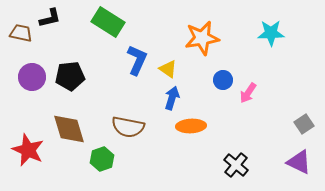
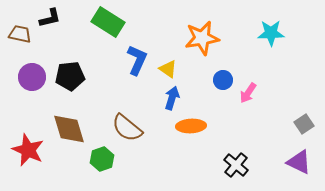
brown trapezoid: moved 1 px left, 1 px down
brown semicircle: moved 1 px left, 1 px down; rotated 28 degrees clockwise
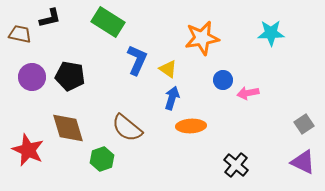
black pentagon: rotated 16 degrees clockwise
pink arrow: rotated 45 degrees clockwise
brown diamond: moved 1 px left, 1 px up
purple triangle: moved 4 px right
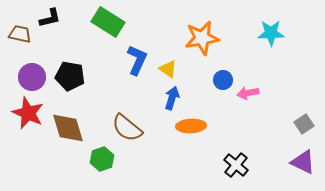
red star: moved 37 px up
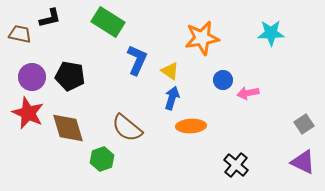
yellow triangle: moved 2 px right, 2 px down
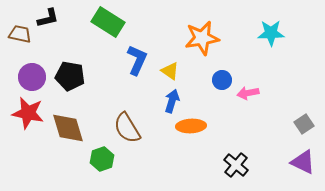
black L-shape: moved 2 px left
blue circle: moved 1 px left
blue arrow: moved 3 px down
red star: rotated 12 degrees counterclockwise
brown semicircle: rotated 20 degrees clockwise
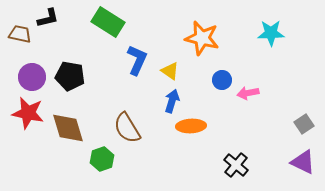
orange star: rotated 24 degrees clockwise
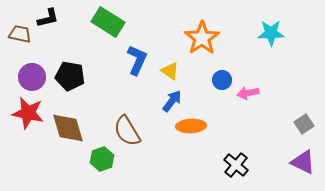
orange star: rotated 24 degrees clockwise
blue arrow: rotated 20 degrees clockwise
brown semicircle: moved 3 px down
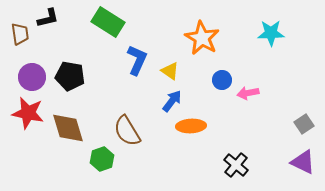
brown trapezoid: rotated 70 degrees clockwise
orange star: rotated 8 degrees counterclockwise
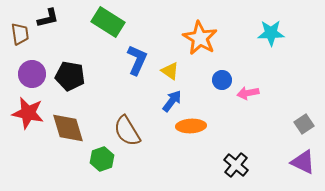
orange star: moved 2 px left
purple circle: moved 3 px up
